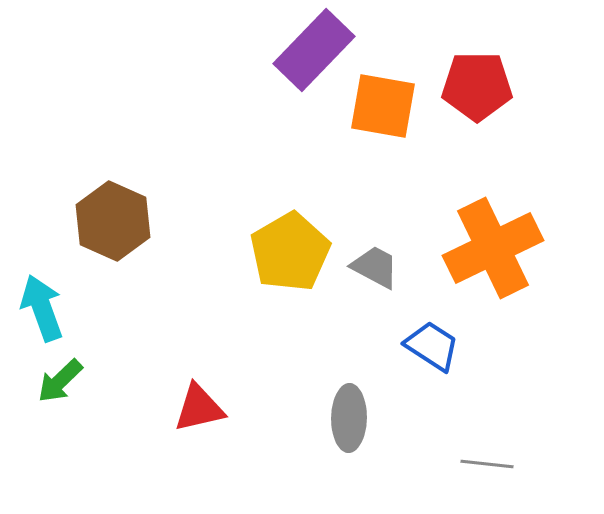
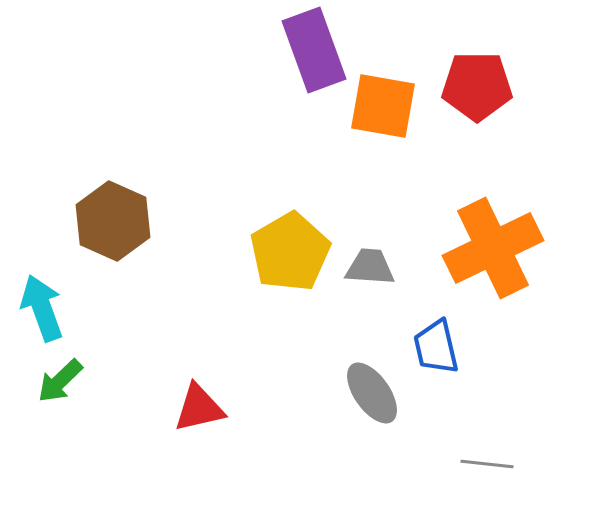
purple rectangle: rotated 64 degrees counterclockwise
gray trapezoid: moved 5 px left; rotated 24 degrees counterclockwise
blue trapezoid: moved 4 px right, 1 px down; rotated 136 degrees counterclockwise
gray ellipse: moved 23 px right, 25 px up; rotated 36 degrees counterclockwise
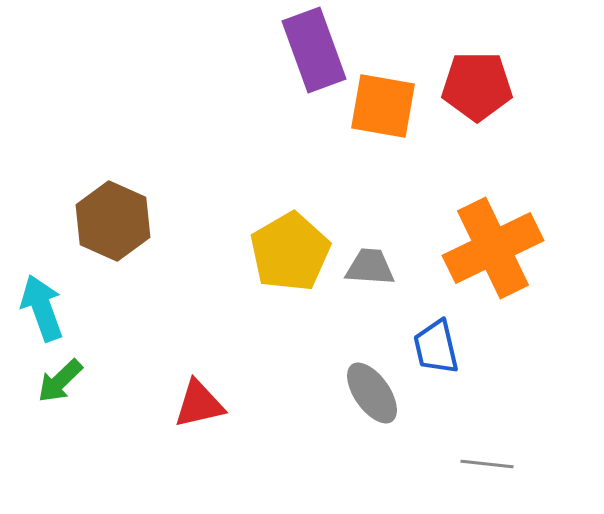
red triangle: moved 4 px up
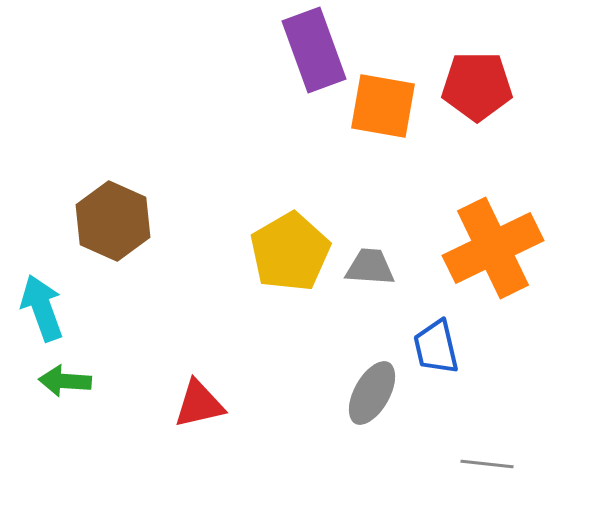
green arrow: moved 5 px right; rotated 48 degrees clockwise
gray ellipse: rotated 64 degrees clockwise
